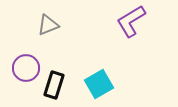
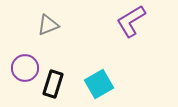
purple circle: moved 1 px left
black rectangle: moved 1 px left, 1 px up
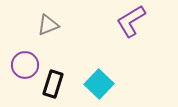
purple circle: moved 3 px up
cyan square: rotated 16 degrees counterclockwise
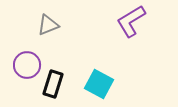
purple circle: moved 2 px right
cyan square: rotated 16 degrees counterclockwise
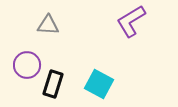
gray triangle: rotated 25 degrees clockwise
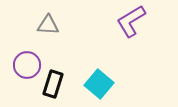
cyan square: rotated 12 degrees clockwise
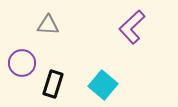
purple L-shape: moved 1 px right, 6 px down; rotated 12 degrees counterclockwise
purple circle: moved 5 px left, 2 px up
cyan square: moved 4 px right, 1 px down
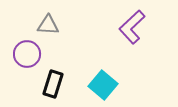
purple circle: moved 5 px right, 9 px up
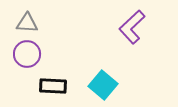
gray triangle: moved 21 px left, 2 px up
black rectangle: moved 2 px down; rotated 76 degrees clockwise
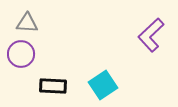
purple L-shape: moved 19 px right, 8 px down
purple circle: moved 6 px left
cyan square: rotated 16 degrees clockwise
